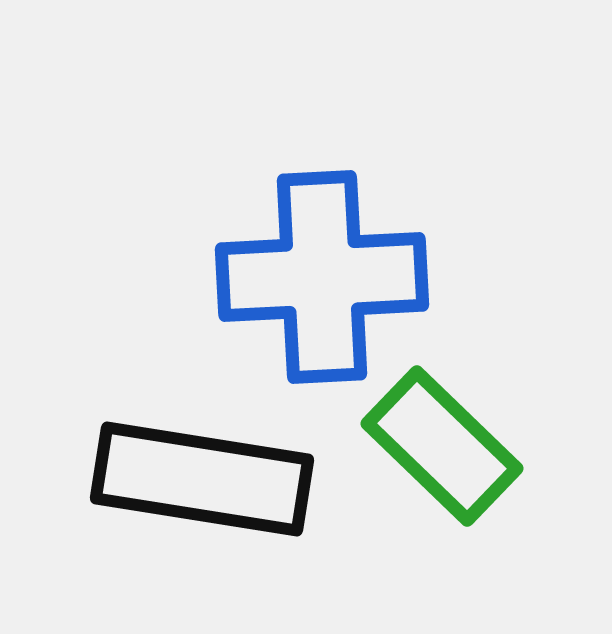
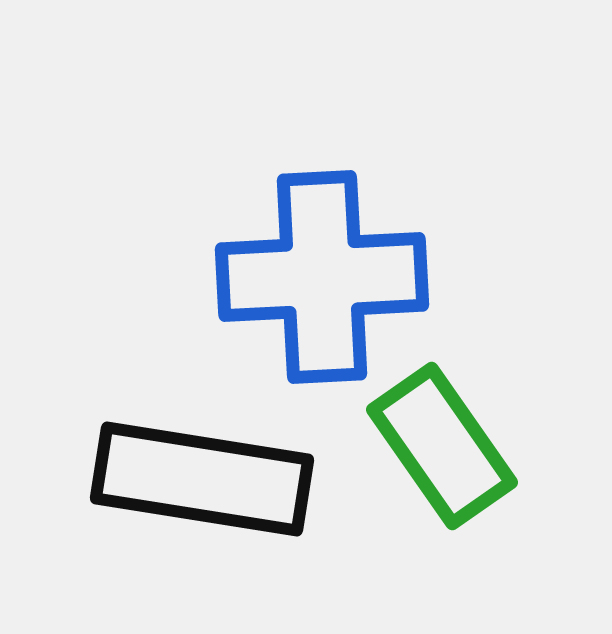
green rectangle: rotated 11 degrees clockwise
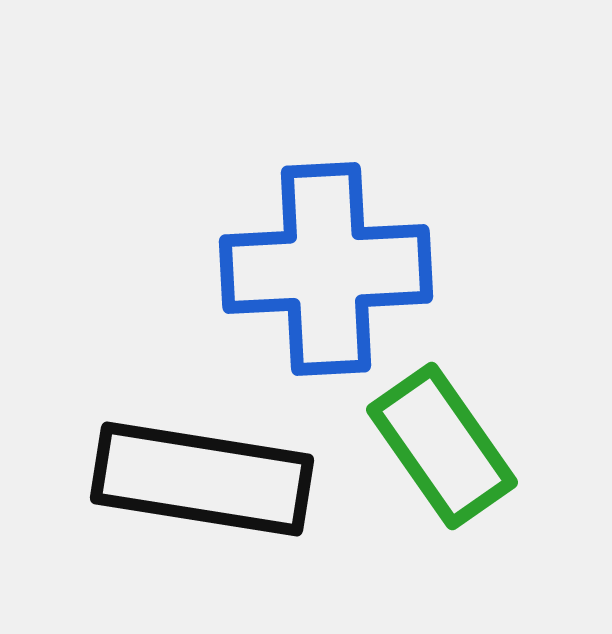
blue cross: moved 4 px right, 8 px up
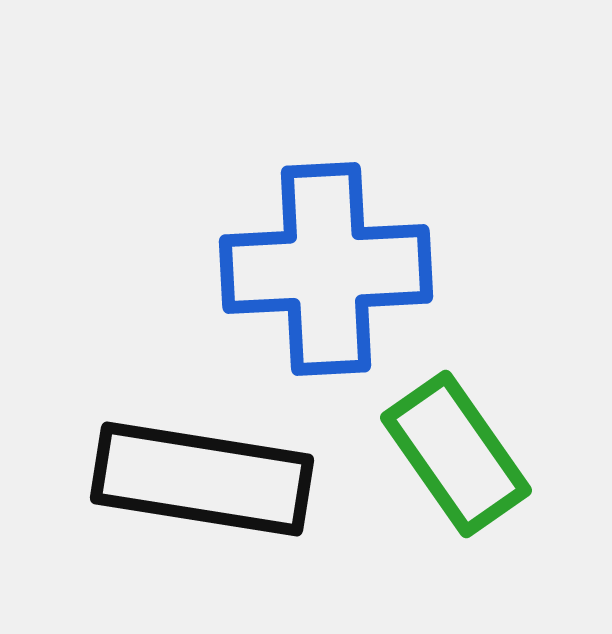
green rectangle: moved 14 px right, 8 px down
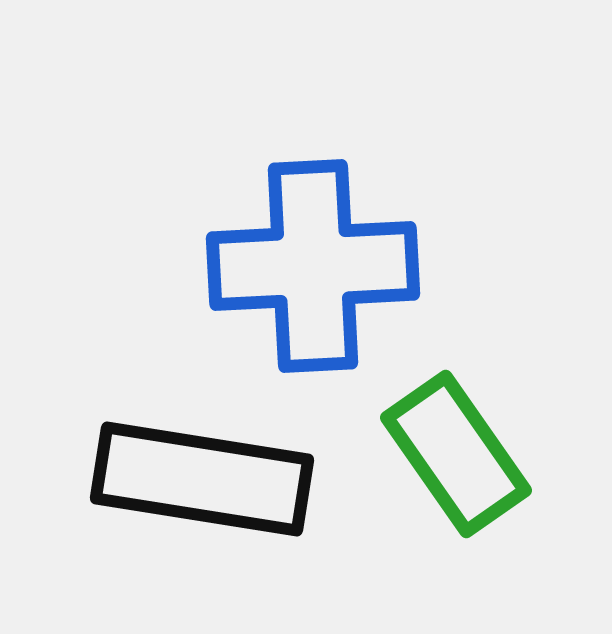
blue cross: moved 13 px left, 3 px up
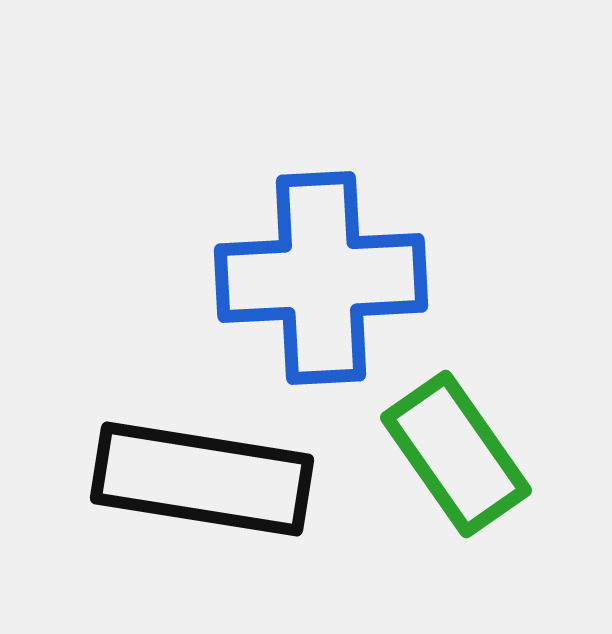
blue cross: moved 8 px right, 12 px down
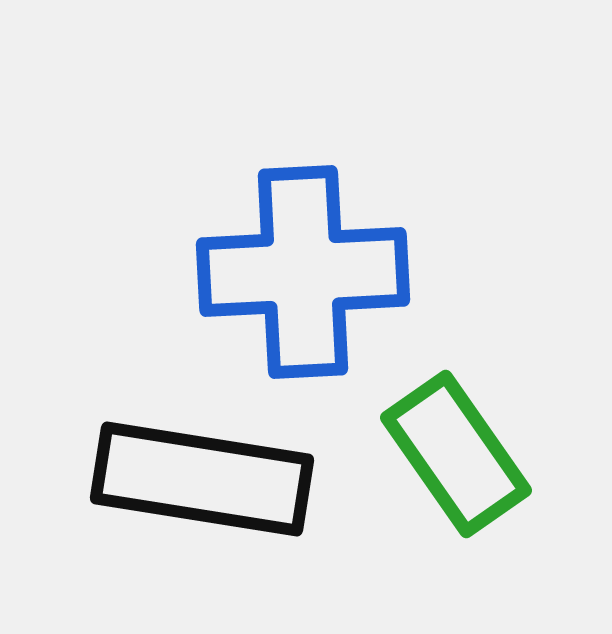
blue cross: moved 18 px left, 6 px up
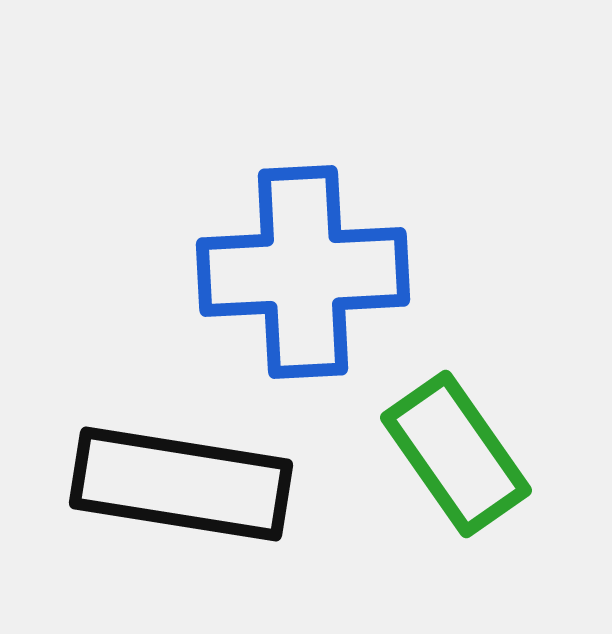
black rectangle: moved 21 px left, 5 px down
